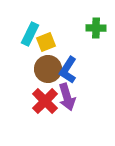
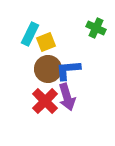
green cross: rotated 24 degrees clockwise
blue L-shape: rotated 52 degrees clockwise
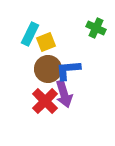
purple arrow: moved 3 px left, 3 px up
